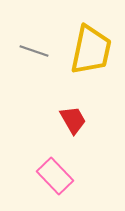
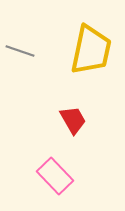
gray line: moved 14 px left
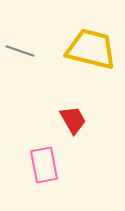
yellow trapezoid: moved 1 px up; rotated 88 degrees counterclockwise
pink rectangle: moved 11 px left, 11 px up; rotated 33 degrees clockwise
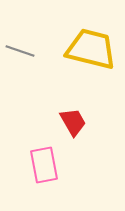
red trapezoid: moved 2 px down
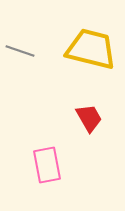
red trapezoid: moved 16 px right, 4 px up
pink rectangle: moved 3 px right
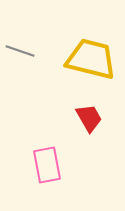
yellow trapezoid: moved 10 px down
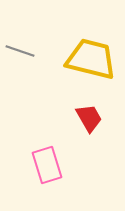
pink rectangle: rotated 6 degrees counterclockwise
